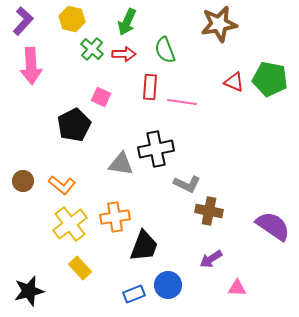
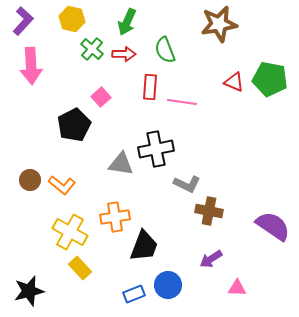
pink square: rotated 24 degrees clockwise
brown circle: moved 7 px right, 1 px up
yellow cross: moved 8 px down; rotated 24 degrees counterclockwise
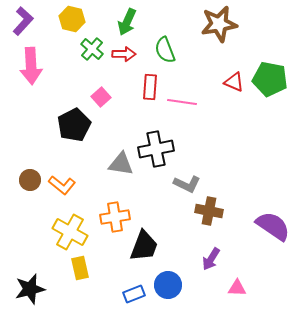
purple arrow: rotated 25 degrees counterclockwise
yellow rectangle: rotated 30 degrees clockwise
black star: moved 1 px right, 2 px up
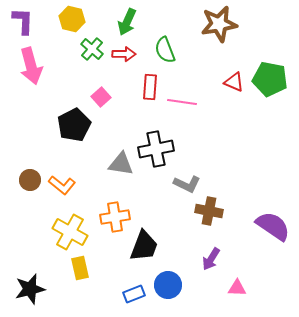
purple L-shape: rotated 40 degrees counterclockwise
pink arrow: rotated 12 degrees counterclockwise
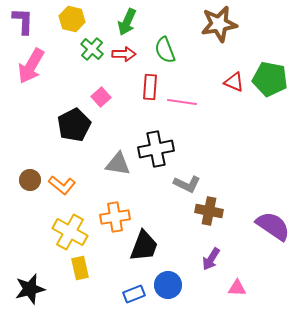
pink arrow: rotated 45 degrees clockwise
gray triangle: moved 3 px left
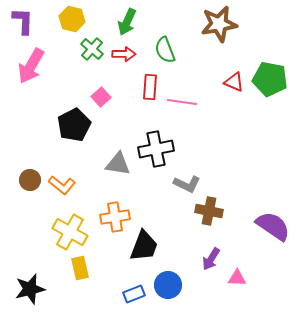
pink triangle: moved 10 px up
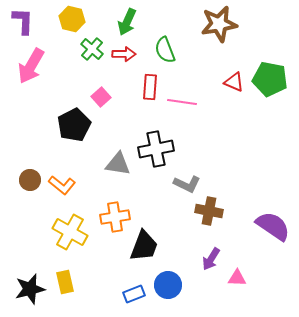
yellow rectangle: moved 15 px left, 14 px down
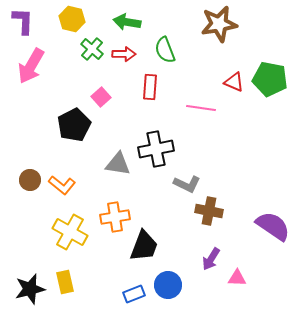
green arrow: rotated 76 degrees clockwise
pink line: moved 19 px right, 6 px down
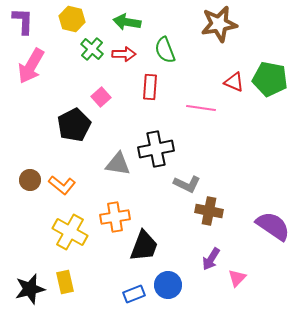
pink triangle: rotated 48 degrees counterclockwise
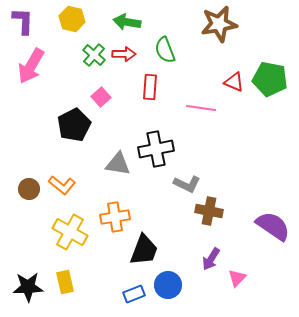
green cross: moved 2 px right, 6 px down
brown circle: moved 1 px left, 9 px down
black trapezoid: moved 4 px down
black star: moved 2 px left, 2 px up; rotated 12 degrees clockwise
